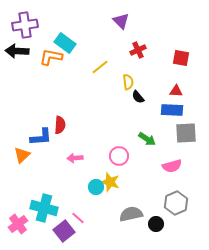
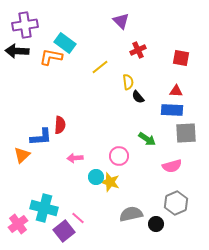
cyan circle: moved 10 px up
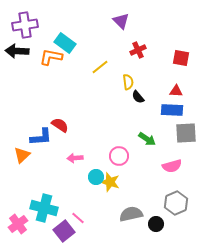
red semicircle: rotated 60 degrees counterclockwise
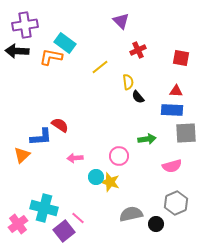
green arrow: rotated 42 degrees counterclockwise
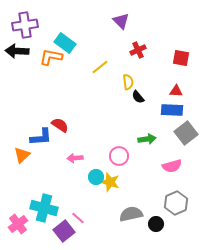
gray square: rotated 35 degrees counterclockwise
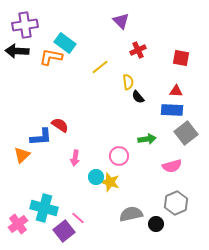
pink arrow: rotated 77 degrees counterclockwise
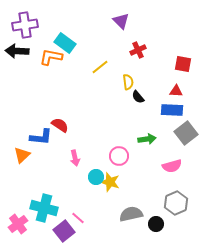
red square: moved 2 px right, 6 px down
blue L-shape: rotated 10 degrees clockwise
pink arrow: rotated 21 degrees counterclockwise
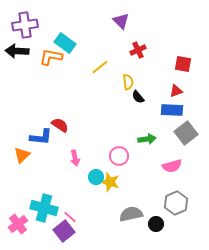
red triangle: rotated 24 degrees counterclockwise
pink line: moved 8 px left, 1 px up
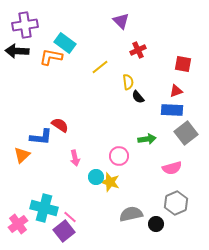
pink semicircle: moved 2 px down
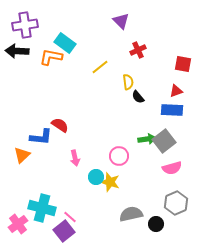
gray square: moved 22 px left, 8 px down
cyan cross: moved 2 px left
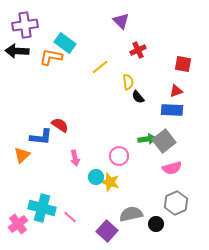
purple square: moved 43 px right; rotated 10 degrees counterclockwise
